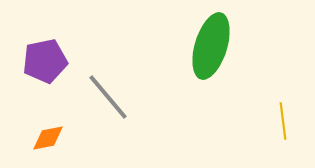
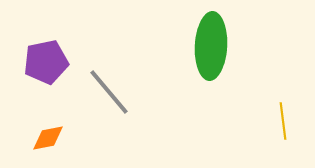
green ellipse: rotated 14 degrees counterclockwise
purple pentagon: moved 1 px right, 1 px down
gray line: moved 1 px right, 5 px up
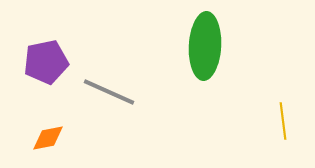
green ellipse: moved 6 px left
gray line: rotated 26 degrees counterclockwise
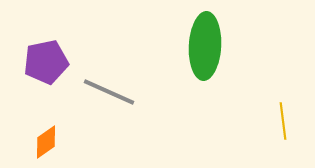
orange diamond: moved 2 px left, 4 px down; rotated 24 degrees counterclockwise
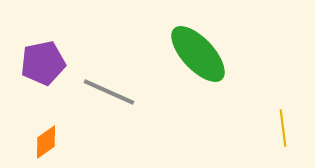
green ellipse: moved 7 px left, 8 px down; rotated 46 degrees counterclockwise
purple pentagon: moved 3 px left, 1 px down
yellow line: moved 7 px down
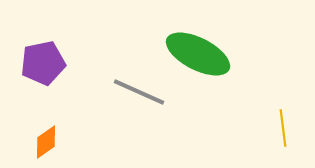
green ellipse: rotated 20 degrees counterclockwise
gray line: moved 30 px right
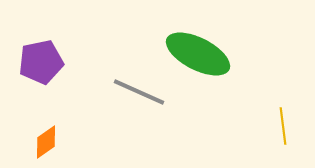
purple pentagon: moved 2 px left, 1 px up
yellow line: moved 2 px up
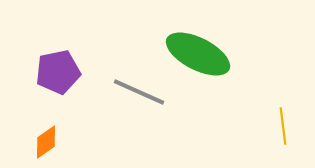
purple pentagon: moved 17 px right, 10 px down
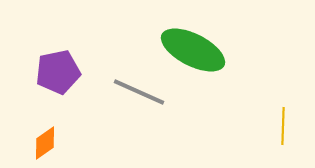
green ellipse: moved 5 px left, 4 px up
yellow line: rotated 9 degrees clockwise
orange diamond: moved 1 px left, 1 px down
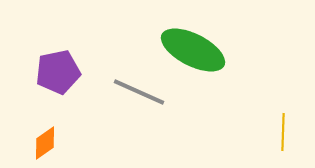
yellow line: moved 6 px down
